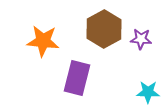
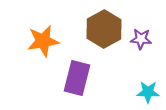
orange star: rotated 16 degrees counterclockwise
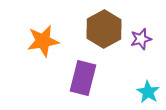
purple star: rotated 20 degrees counterclockwise
purple rectangle: moved 6 px right
cyan star: rotated 30 degrees clockwise
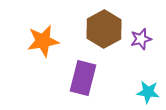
cyan star: rotated 25 degrees counterclockwise
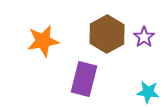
brown hexagon: moved 3 px right, 5 px down
purple star: moved 3 px right, 2 px up; rotated 20 degrees counterclockwise
purple rectangle: moved 1 px right, 1 px down
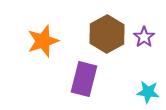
orange star: rotated 8 degrees counterclockwise
